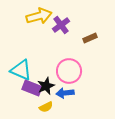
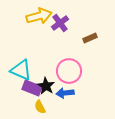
purple cross: moved 1 px left, 2 px up
black star: rotated 18 degrees counterclockwise
yellow semicircle: moved 6 px left; rotated 88 degrees clockwise
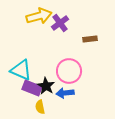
brown rectangle: moved 1 px down; rotated 16 degrees clockwise
yellow semicircle: rotated 16 degrees clockwise
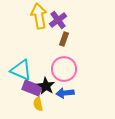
yellow arrow: rotated 85 degrees counterclockwise
purple cross: moved 2 px left, 3 px up
brown rectangle: moved 26 px left; rotated 64 degrees counterclockwise
pink circle: moved 5 px left, 2 px up
yellow semicircle: moved 2 px left, 3 px up
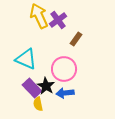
yellow arrow: rotated 15 degrees counterclockwise
brown rectangle: moved 12 px right; rotated 16 degrees clockwise
cyan triangle: moved 5 px right, 11 px up
purple rectangle: rotated 24 degrees clockwise
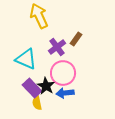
purple cross: moved 1 px left, 27 px down
pink circle: moved 1 px left, 4 px down
yellow semicircle: moved 1 px left, 1 px up
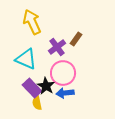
yellow arrow: moved 7 px left, 6 px down
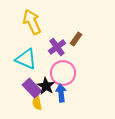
blue arrow: moved 4 px left; rotated 90 degrees clockwise
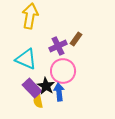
yellow arrow: moved 2 px left, 6 px up; rotated 35 degrees clockwise
purple cross: moved 1 px right, 1 px up; rotated 12 degrees clockwise
pink circle: moved 2 px up
blue arrow: moved 2 px left, 1 px up
yellow semicircle: moved 1 px right, 2 px up
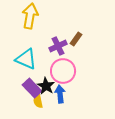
blue arrow: moved 1 px right, 2 px down
